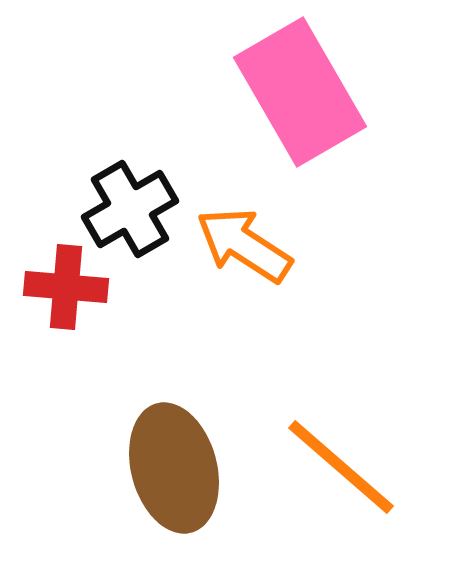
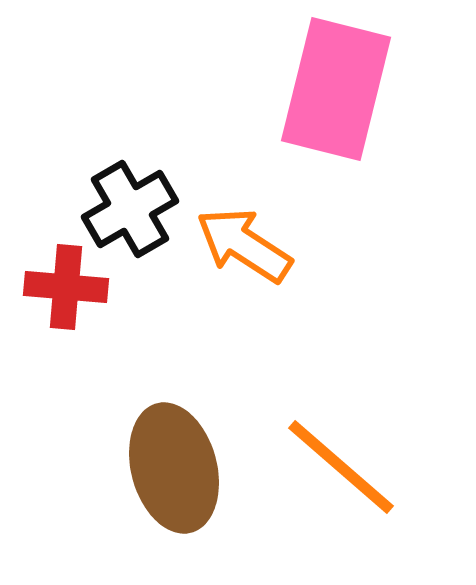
pink rectangle: moved 36 px right, 3 px up; rotated 44 degrees clockwise
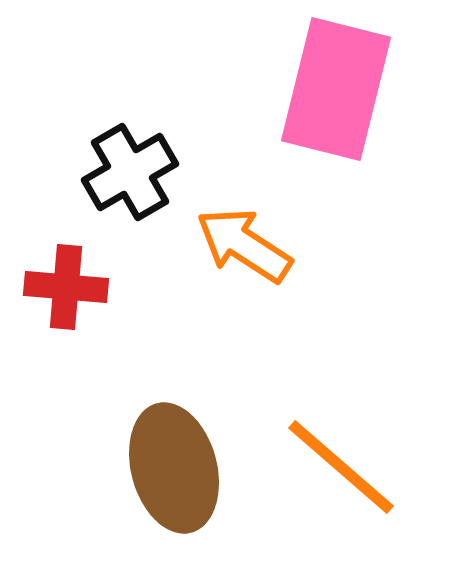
black cross: moved 37 px up
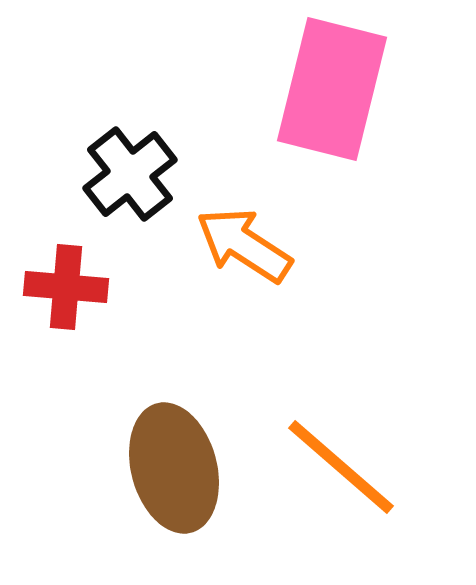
pink rectangle: moved 4 px left
black cross: moved 2 px down; rotated 8 degrees counterclockwise
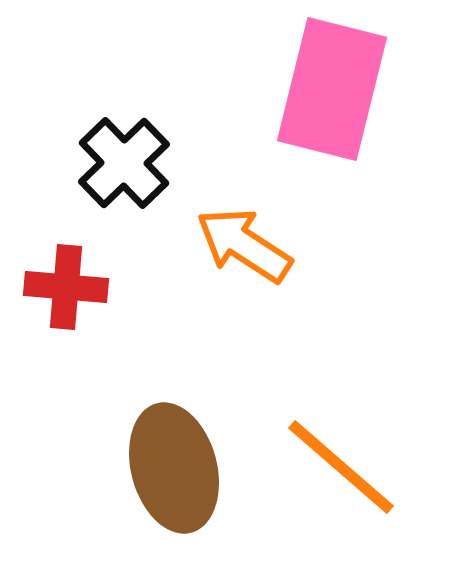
black cross: moved 6 px left, 11 px up; rotated 6 degrees counterclockwise
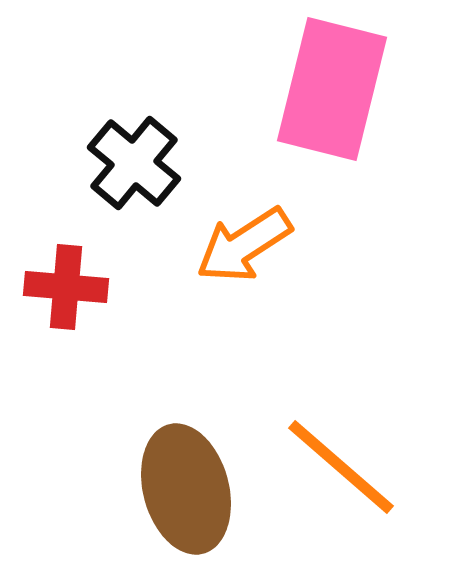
black cross: moved 10 px right; rotated 6 degrees counterclockwise
orange arrow: rotated 66 degrees counterclockwise
brown ellipse: moved 12 px right, 21 px down
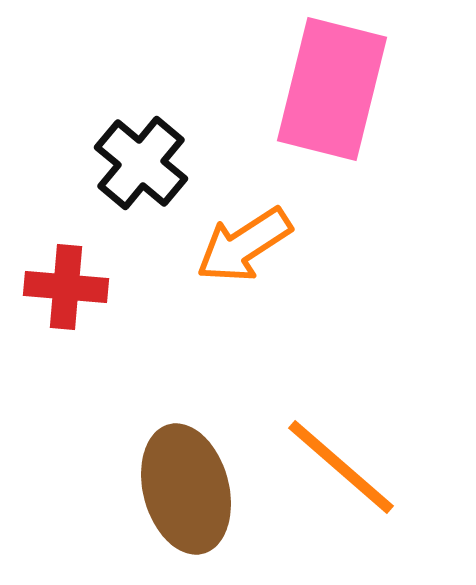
black cross: moved 7 px right
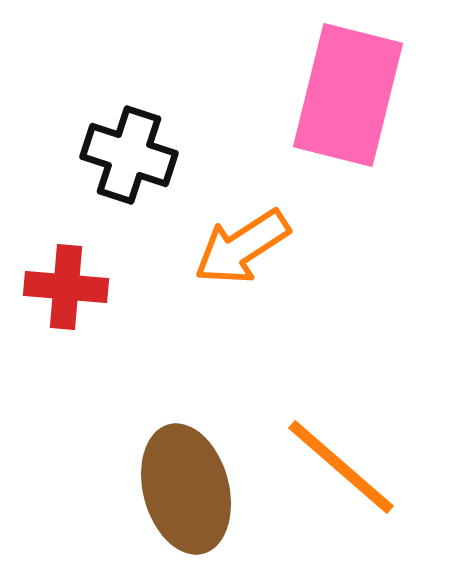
pink rectangle: moved 16 px right, 6 px down
black cross: moved 12 px left, 8 px up; rotated 22 degrees counterclockwise
orange arrow: moved 2 px left, 2 px down
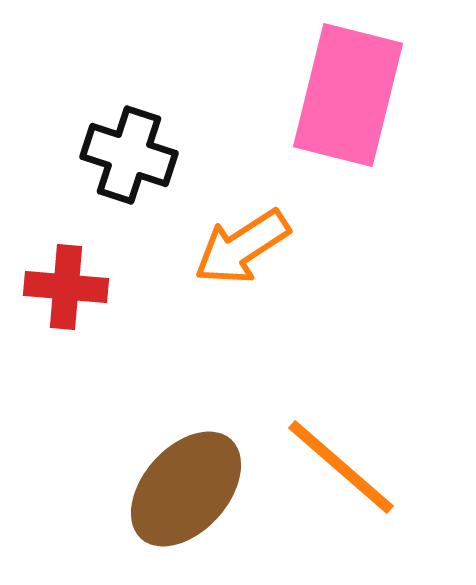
brown ellipse: rotated 57 degrees clockwise
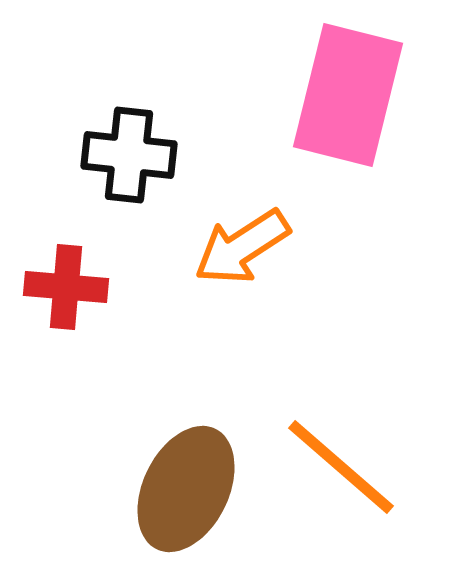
black cross: rotated 12 degrees counterclockwise
brown ellipse: rotated 16 degrees counterclockwise
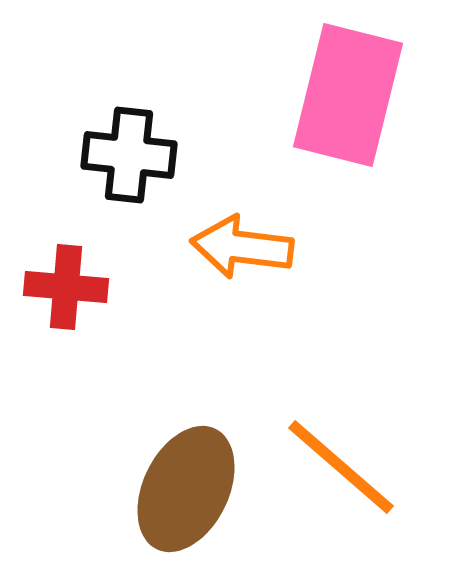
orange arrow: rotated 40 degrees clockwise
